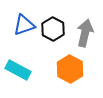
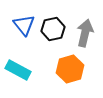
blue triangle: rotated 50 degrees counterclockwise
black hexagon: rotated 20 degrees clockwise
orange hexagon: rotated 16 degrees clockwise
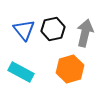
blue triangle: moved 5 px down
cyan rectangle: moved 3 px right, 2 px down
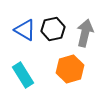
blue triangle: moved 1 px right; rotated 20 degrees counterclockwise
cyan rectangle: moved 2 px right, 3 px down; rotated 30 degrees clockwise
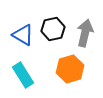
blue triangle: moved 2 px left, 5 px down
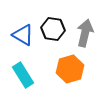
black hexagon: rotated 20 degrees clockwise
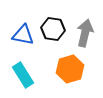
blue triangle: rotated 20 degrees counterclockwise
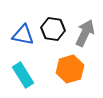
gray arrow: rotated 12 degrees clockwise
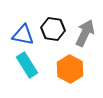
orange hexagon: rotated 16 degrees counterclockwise
cyan rectangle: moved 4 px right, 10 px up
